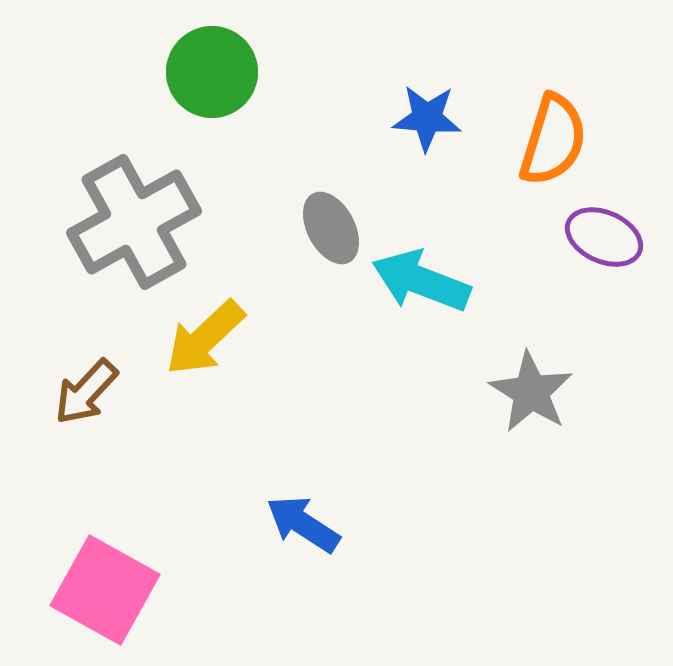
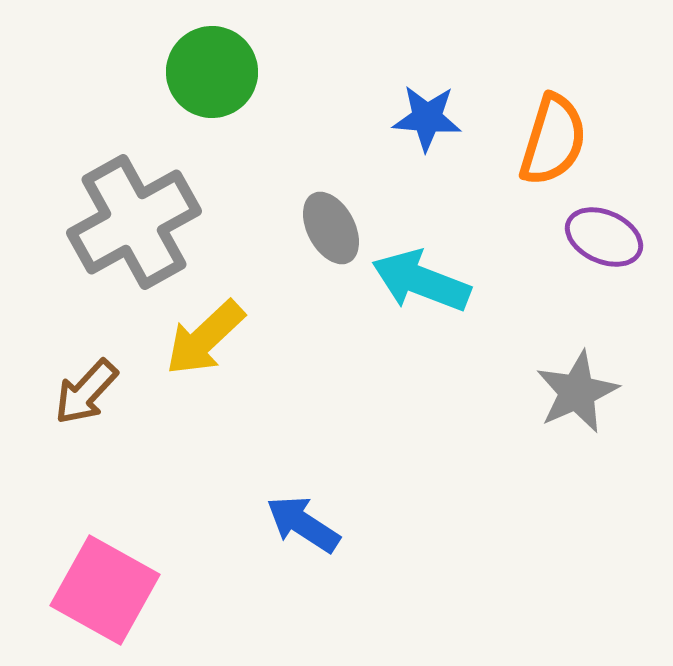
gray star: moved 46 px right; rotated 16 degrees clockwise
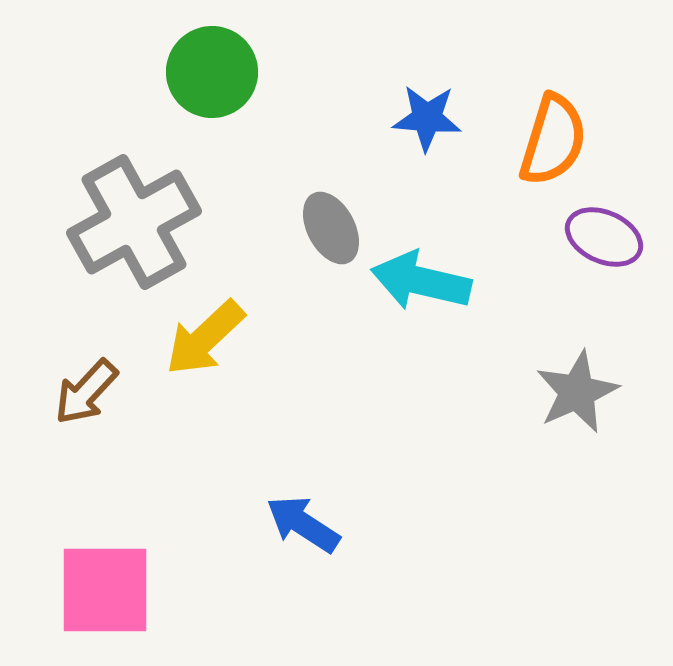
cyan arrow: rotated 8 degrees counterclockwise
pink square: rotated 29 degrees counterclockwise
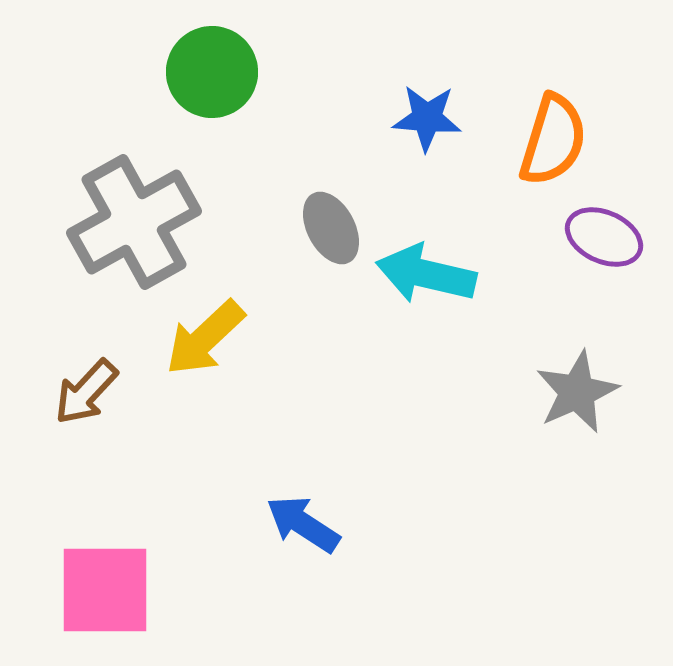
cyan arrow: moved 5 px right, 7 px up
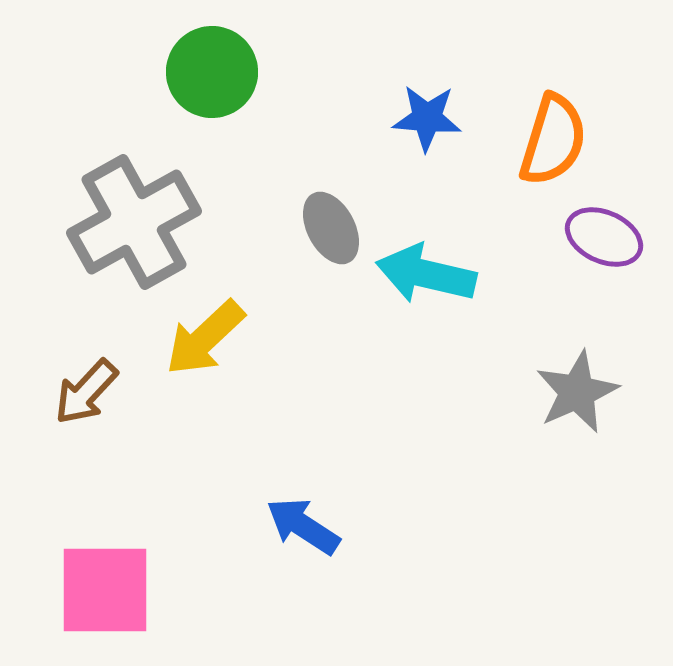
blue arrow: moved 2 px down
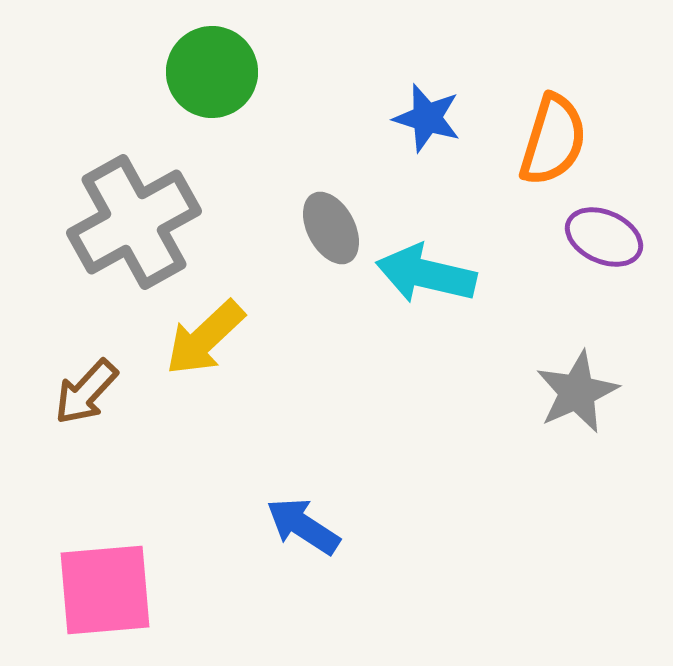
blue star: rotated 12 degrees clockwise
pink square: rotated 5 degrees counterclockwise
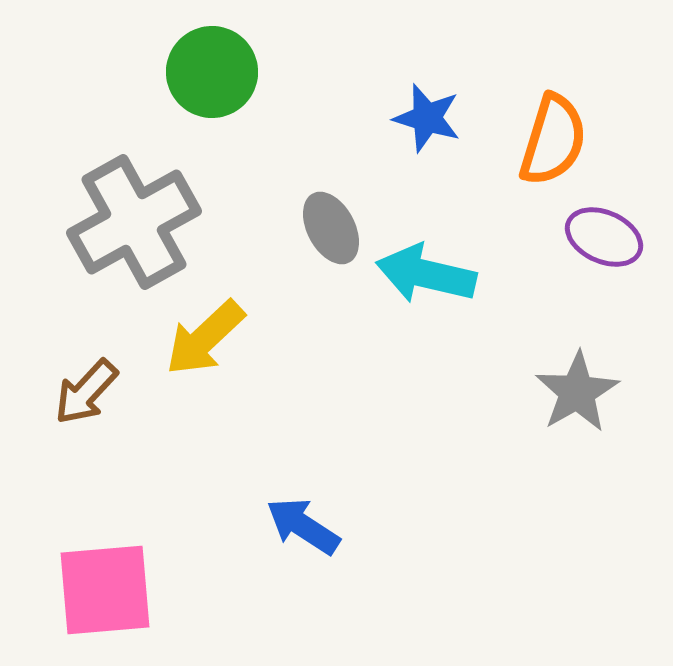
gray star: rotated 6 degrees counterclockwise
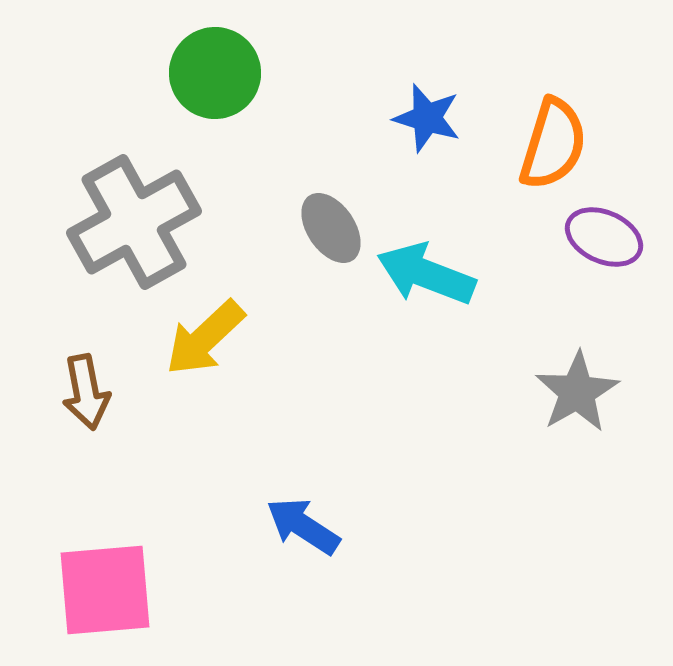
green circle: moved 3 px right, 1 px down
orange semicircle: moved 4 px down
gray ellipse: rotated 6 degrees counterclockwise
cyan arrow: rotated 8 degrees clockwise
brown arrow: rotated 54 degrees counterclockwise
